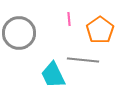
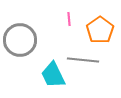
gray circle: moved 1 px right, 7 px down
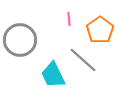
gray line: rotated 36 degrees clockwise
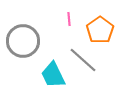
gray circle: moved 3 px right, 1 px down
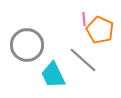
pink line: moved 15 px right
orange pentagon: rotated 12 degrees counterclockwise
gray circle: moved 4 px right, 4 px down
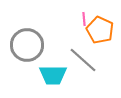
cyan trapezoid: rotated 64 degrees counterclockwise
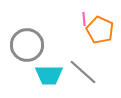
gray line: moved 12 px down
cyan trapezoid: moved 4 px left
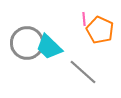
gray circle: moved 2 px up
cyan trapezoid: moved 28 px up; rotated 44 degrees clockwise
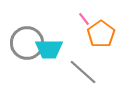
pink line: rotated 32 degrees counterclockwise
orange pentagon: moved 1 px right, 4 px down; rotated 12 degrees clockwise
cyan trapezoid: moved 2 px down; rotated 44 degrees counterclockwise
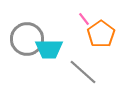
gray circle: moved 4 px up
